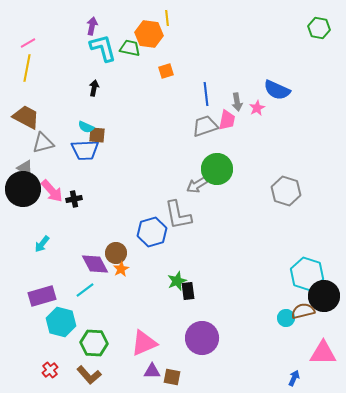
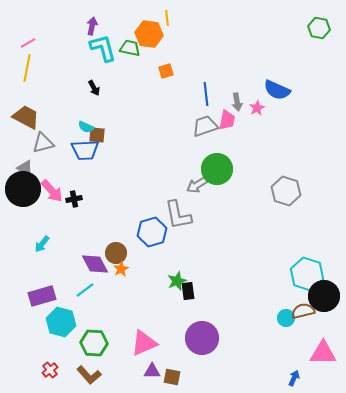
black arrow at (94, 88): rotated 140 degrees clockwise
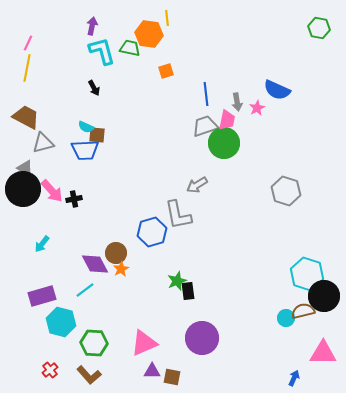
pink line at (28, 43): rotated 35 degrees counterclockwise
cyan L-shape at (103, 48): moved 1 px left, 3 px down
green circle at (217, 169): moved 7 px right, 26 px up
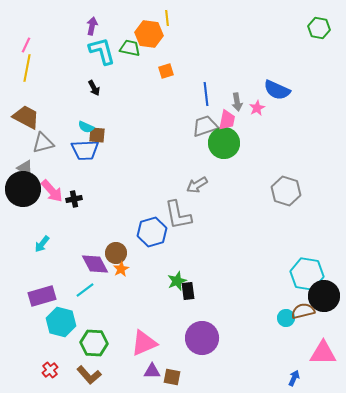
pink line at (28, 43): moved 2 px left, 2 px down
cyan hexagon at (307, 274): rotated 8 degrees counterclockwise
